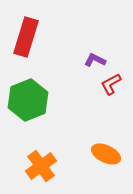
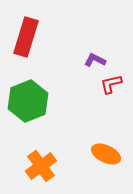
red L-shape: rotated 15 degrees clockwise
green hexagon: moved 1 px down
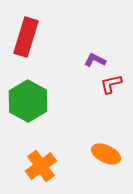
green hexagon: rotated 9 degrees counterclockwise
